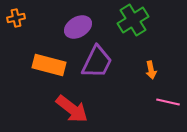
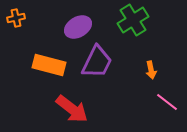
pink line: moved 1 px left; rotated 25 degrees clockwise
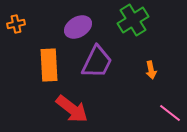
orange cross: moved 6 px down
orange rectangle: rotated 72 degrees clockwise
pink line: moved 3 px right, 11 px down
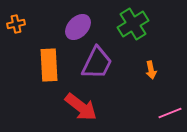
green cross: moved 4 px down
purple ellipse: rotated 16 degrees counterclockwise
purple trapezoid: moved 1 px down
red arrow: moved 9 px right, 2 px up
pink line: rotated 60 degrees counterclockwise
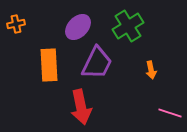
green cross: moved 5 px left, 2 px down
red arrow: rotated 40 degrees clockwise
pink line: rotated 40 degrees clockwise
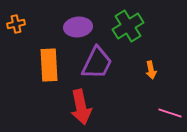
purple ellipse: rotated 40 degrees clockwise
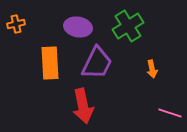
purple ellipse: rotated 16 degrees clockwise
orange rectangle: moved 1 px right, 2 px up
orange arrow: moved 1 px right, 1 px up
red arrow: moved 2 px right, 1 px up
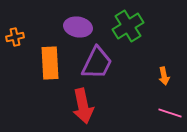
orange cross: moved 1 px left, 13 px down
orange arrow: moved 12 px right, 7 px down
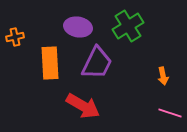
orange arrow: moved 1 px left
red arrow: rotated 48 degrees counterclockwise
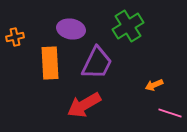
purple ellipse: moved 7 px left, 2 px down
orange arrow: moved 9 px left, 9 px down; rotated 78 degrees clockwise
red arrow: moved 1 px right, 1 px up; rotated 120 degrees clockwise
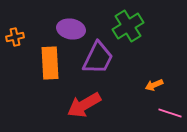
purple trapezoid: moved 1 px right, 5 px up
